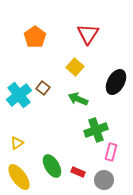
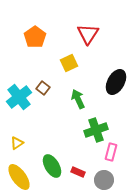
yellow square: moved 6 px left, 4 px up; rotated 24 degrees clockwise
cyan cross: moved 2 px down
green arrow: rotated 42 degrees clockwise
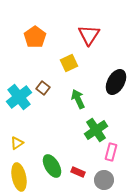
red triangle: moved 1 px right, 1 px down
green cross: rotated 15 degrees counterclockwise
yellow ellipse: rotated 24 degrees clockwise
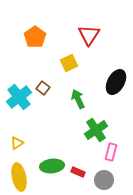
green ellipse: rotated 65 degrees counterclockwise
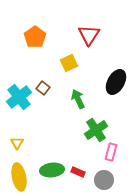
yellow triangle: rotated 24 degrees counterclockwise
green ellipse: moved 4 px down
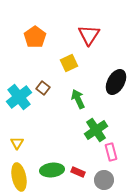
pink rectangle: rotated 30 degrees counterclockwise
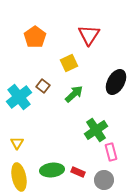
brown square: moved 2 px up
green arrow: moved 4 px left, 5 px up; rotated 72 degrees clockwise
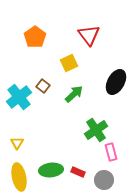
red triangle: rotated 10 degrees counterclockwise
green ellipse: moved 1 px left
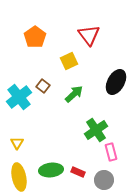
yellow square: moved 2 px up
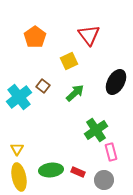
green arrow: moved 1 px right, 1 px up
yellow triangle: moved 6 px down
